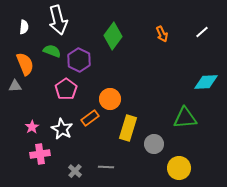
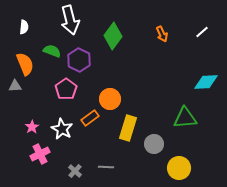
white arrow: moved 12 px right
pink cross: rotated 18 degrees counterclockwise
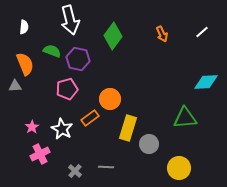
purple hexagon: moved 1 px left, 1 px up; rotated 15 degrees counterclockwise
pink pentagon: moved 1 px right; rotated 20 degrees clockwise
gray circle: moved 5 px left
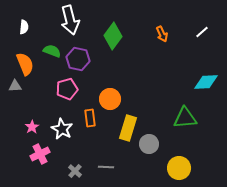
orange rectangle: rotated 60 degrees counterclockwise
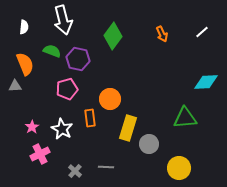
white arrow: moved 7 px left
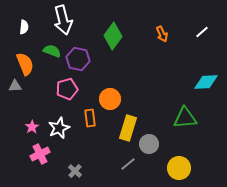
white star: moved 3 px left, 1 px up; rotated 20 degrees clockwise
gray line: moved 22 px right, 3 px up; rotated 42 degrees counterclockwise
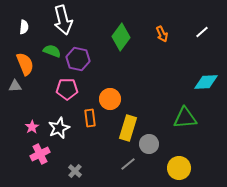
green diamond: moved 8 px right, 1 px down
pink pentagon: rotated 15 degrees clockwise
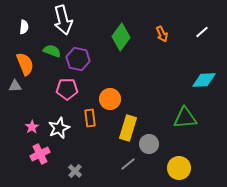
cyan diamond: moved 2 px left, 2 px up
